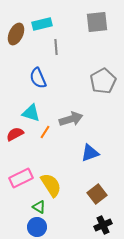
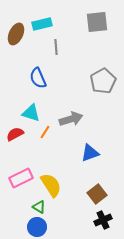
black cross: moved 5 px up
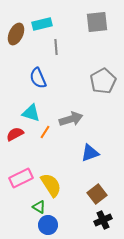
blue circle: moved 11 px right, 2 px up
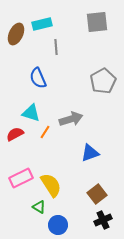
blue circle: moved 10 px right
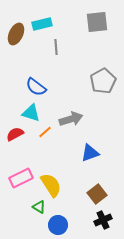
blue semicircle: moved 2 px left, 9 px down; rotated 30 degrees counterclockwise
orange line: rotated 16 degrees clockwise
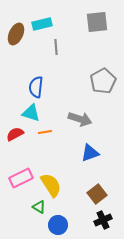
blue semicircle: rotated 60 degrees clockwise
gray arrow: moved 9 px right; rotated 35 degrees clockwise
orange line: rotated 32 degrees clockwise
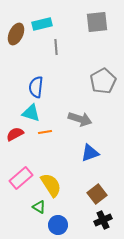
pink rectangle: rotated 15 degrees counterclockwise
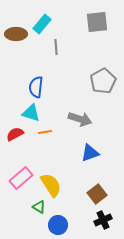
cyan rectangle: rotated 36 degrees counterclockwise
brown ellipse: rotated 65 degrees clockwise
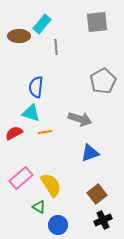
brown ellipse: moved 3 px right, 2 px down
red semicircle: moved 1 px left, 1 px up
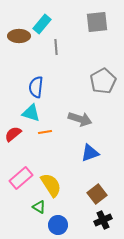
red semicircle: moved 1 px left, 1 px down; rotated 12 degrees counterclockwise
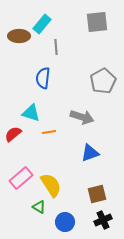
blue semicircle: moved 7 px right, 9 px up
gray arrow: moved 2 px right, 2 px up
orange line: moved 4 px right
brown square: rotated 24 degrees clockwise
blue circle: moved 7 px right, 3 px up
